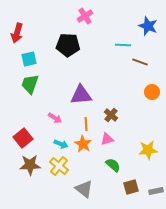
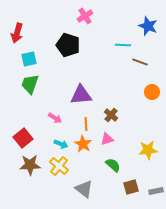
black pentagon: rotated 15 degrees clockwise
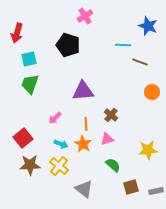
purple triangle: moved 2 px right, 4 px up
pink arrow: rotated 104 degrees clockwise
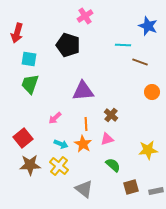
cyan square: rotated 21 degrees clockwise
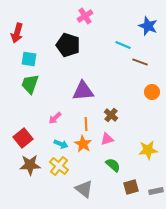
cyan line: rotated 21 degrees clockwise
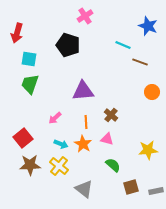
orange line: moved 2 px up
pink triangle: rotated 32 degrees clockwise
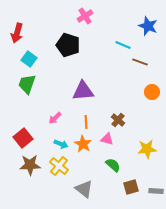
cyan square: rotated 28 degrees clockwise
green trapezoid: moved 3 px left
brown cross: moved 7 px right, 5 px down
yellow star: moved 1 px left, 1 px up
gray rectangle: rotated 16 degrees clockwise
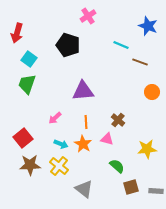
pink cross: moved 3 px right
cyan line: moved 2 px left
green semicircle: moved 4 px right, 1 px down
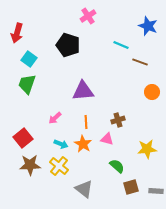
brown cross: rotated 32 degrees clockwise
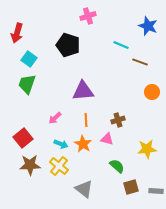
pink cross: rotated 14 degrees clockwise
orange line: moved 2 px up
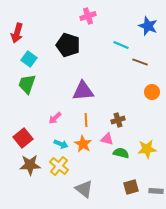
green semicircle: moved 4 px right, 13 px up; rotated 28 degrees counterclockwise
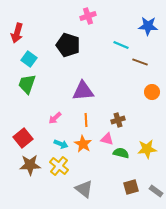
blue star: rotated 18 degrees counterclockwise
gray rectangle: rotated 32 degrees clockwise
